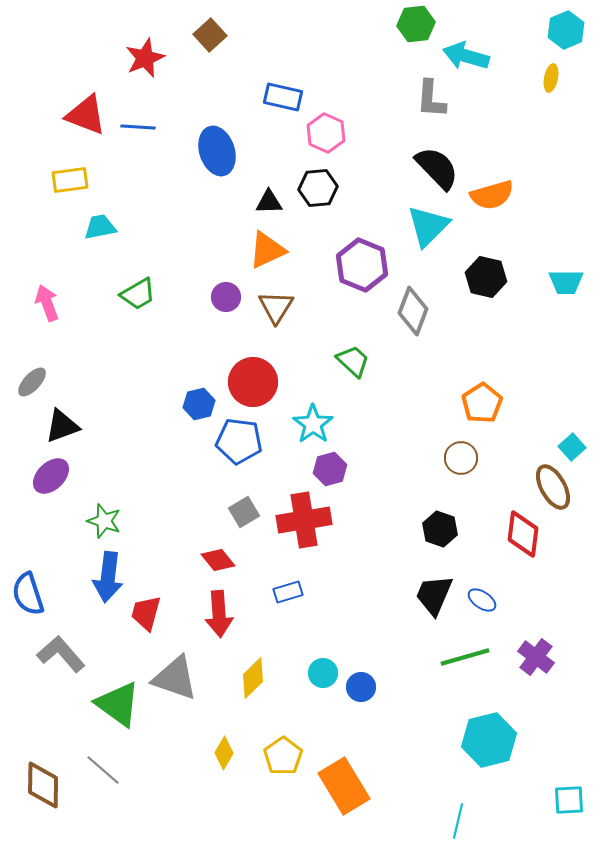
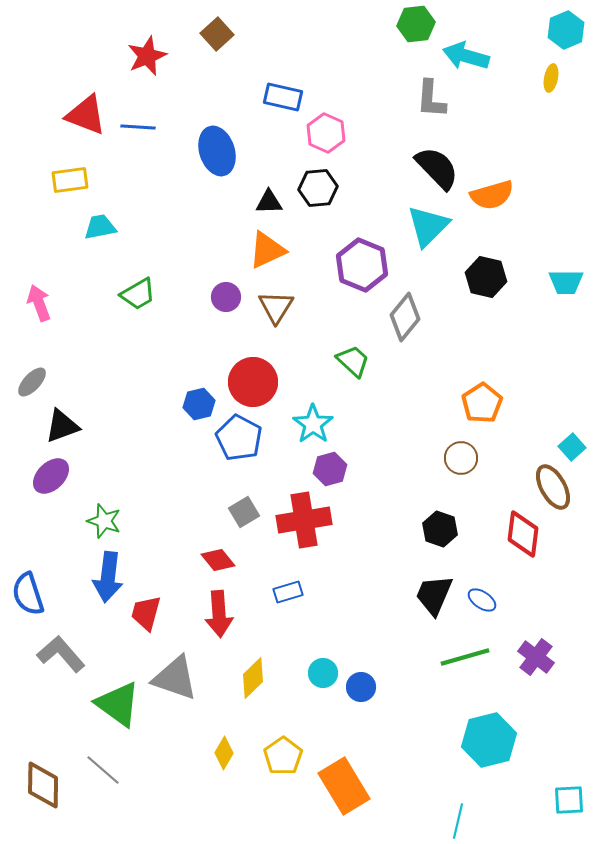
brown square at (210, 35): moved 7 px right, 1 px up
red star at (145, 58): moved 2 px right, 2 px up
pink arrow at (47, 303): moved 8 px left
gray diamond at (413, 311): moved 8 px left, 6 px down; rotated 18 degrees clockwise
blue pentagon at (239, 441): moved 3 px up; rotated 21 degrees clockwise
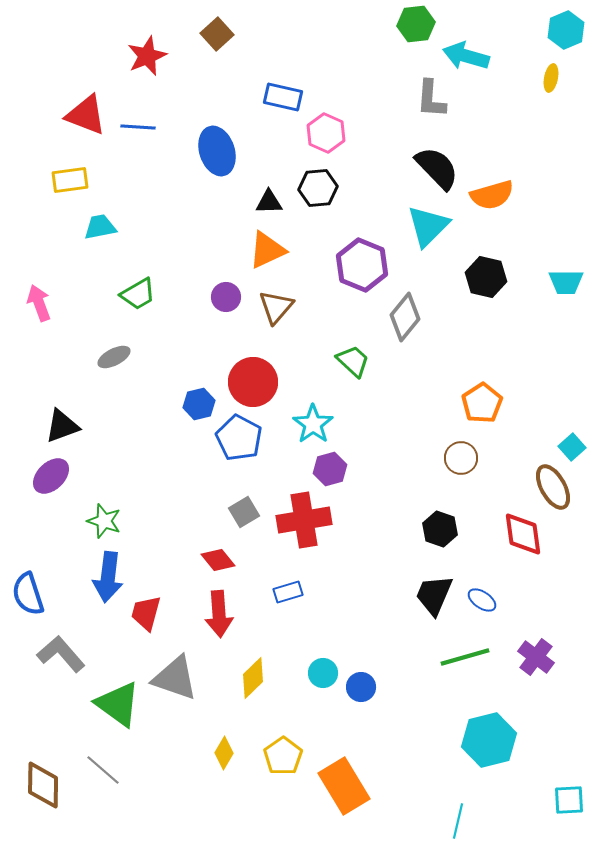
brown triangle at (276, 307): rotated 9 degrees clockwise
gray ellipse at (32, 382): moved 82 px right, 25 px up; rotated 20 degrees clockwise
red diamond at (523, 534): rotated 15 degrees counterclockwise
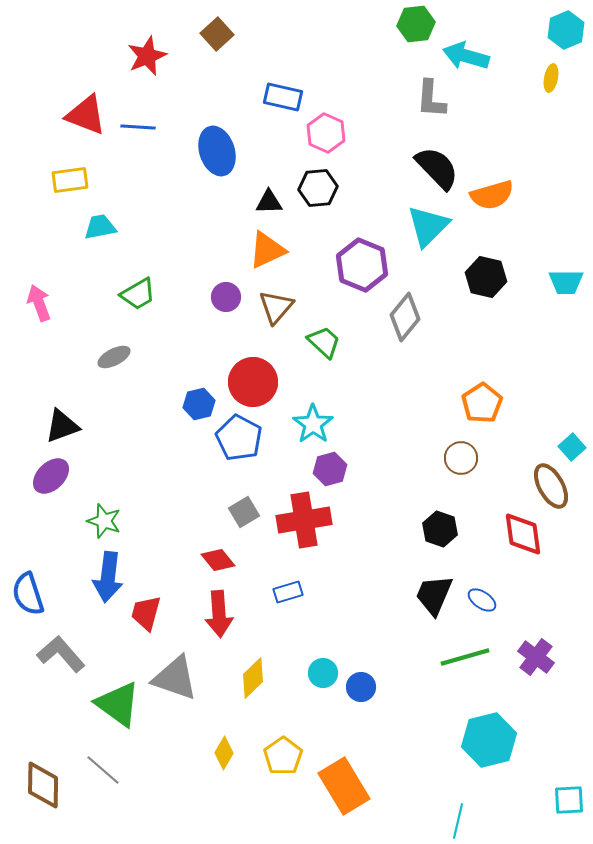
green trapezoid at (353, 361): moved 29 px left, 19 px up
brown ellipse at (553, 487): moved 2 px left, 1 px up
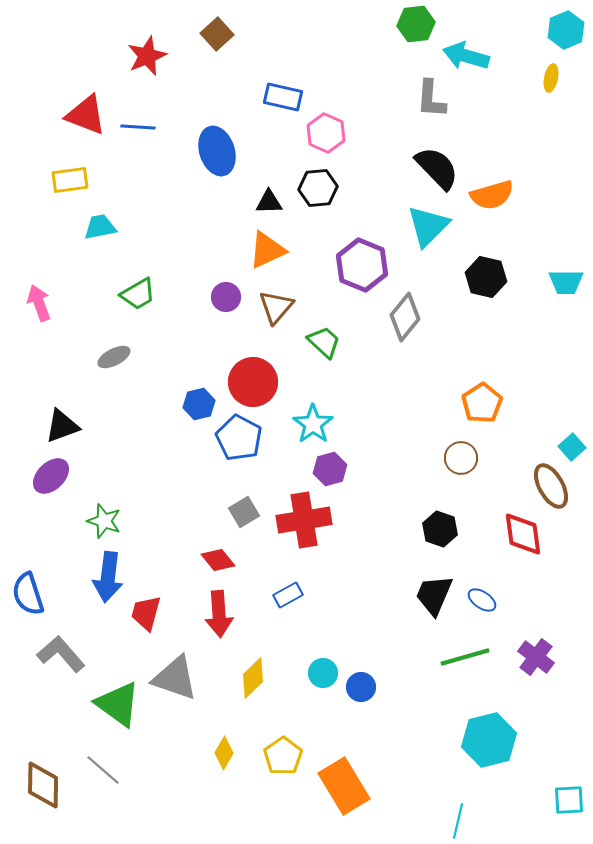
blue rectangle at (288, 592): moved 3 px down; rotated 12 degrees counterclockwise
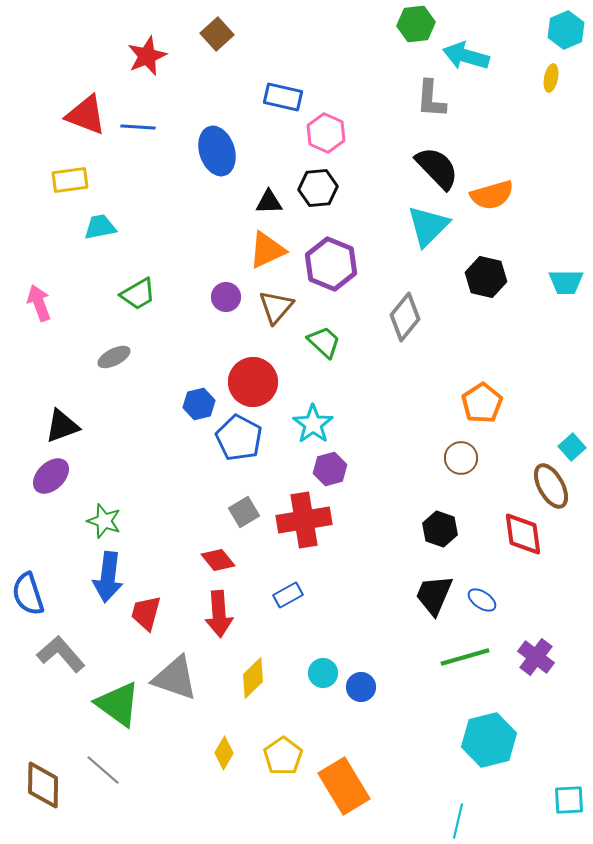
purple hexagon at (362, 265): moved 31 px left, 1 px up
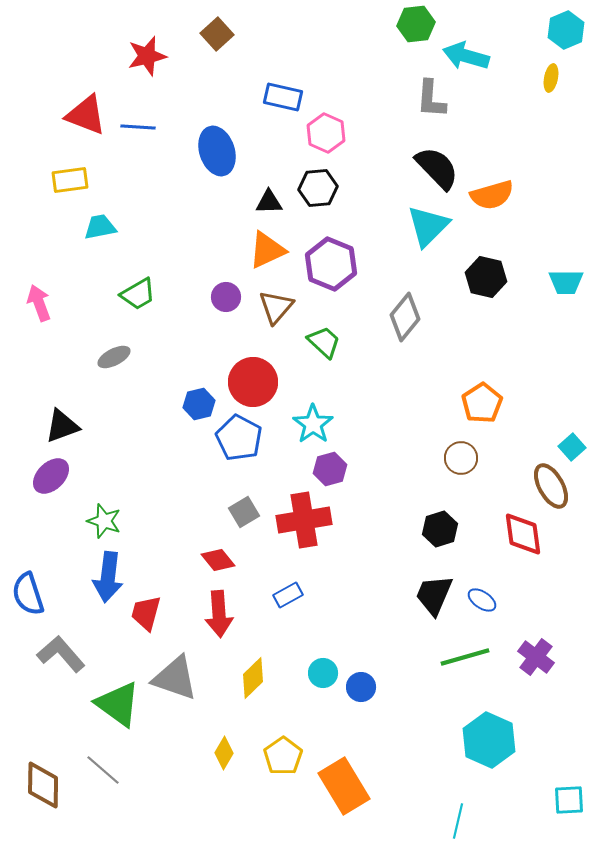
red star at (147, 56): rotated 9 degrees clockwise
black hexagon at (440, 529): rotated 24 degrees clockwise
cyan hexagon at (489, 740): rotated 22 degrees counterclockwise
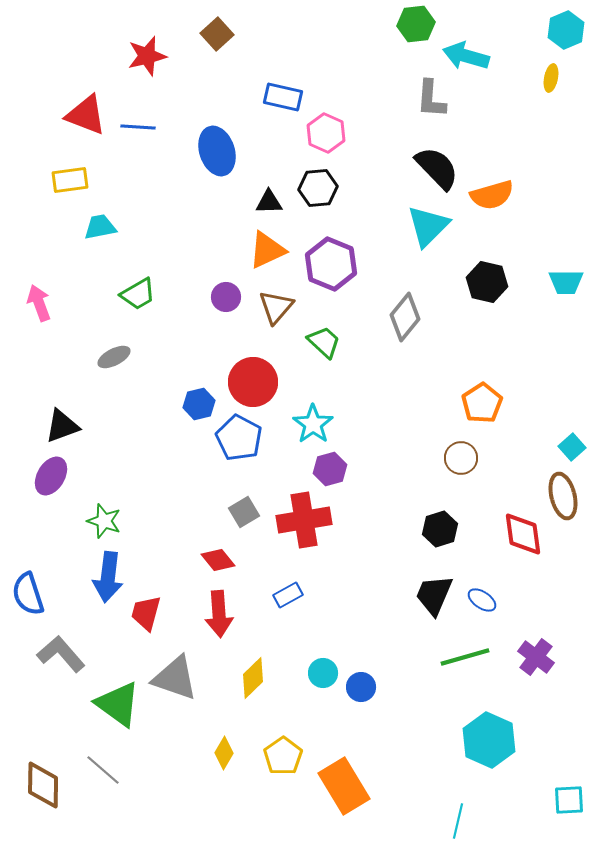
black hexagon at (486, 277): moved 1 px right, 5 px down
purple ellipse at (51, 476): rotated 15 degrees counterclockwise
brown ellipse at (551, 486): moved 12 px right, 10 px down; rotated 15 degrees clockwise
